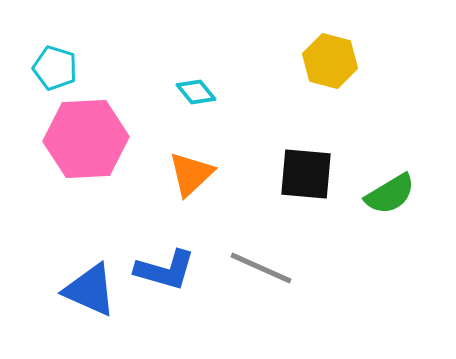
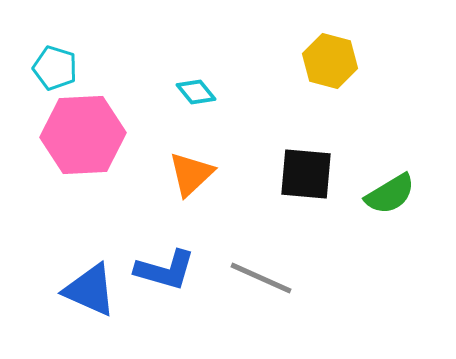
pink hexagon: moved 3 px left, 4 px up
gray line: moved 10 px down
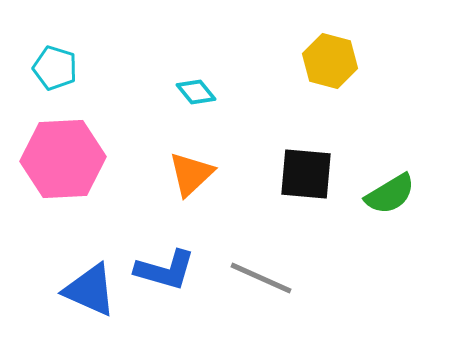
pink hexagon: moved 20 px left, 24 px down
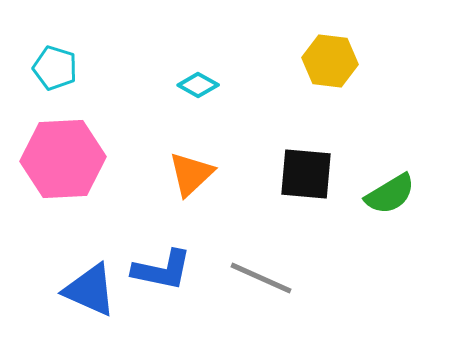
yellow hexagon: rotated 8 degrees counterclockwise
cyan diamond: moved 2 px right, 7 px up; rotated 21 degrees counterclockwise
blue L-shape: moved 3 px left; rotated 4 degrees counterclockwise
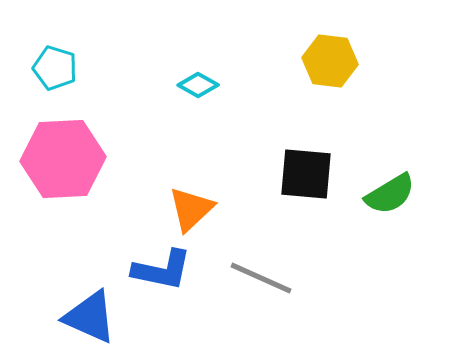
orange triangle: moved 35 px down
blue triangle: moved 27 px down
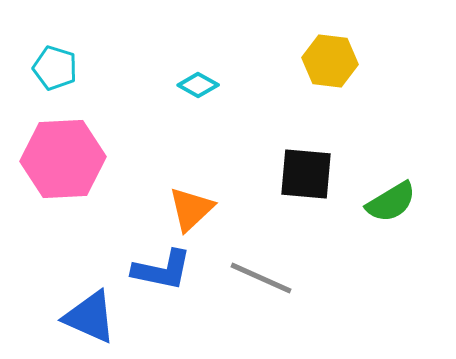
green semicircle: moved 1 px right, 8 px down
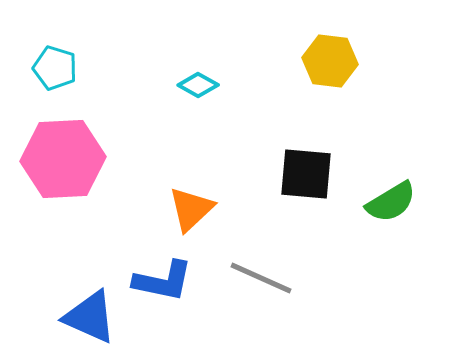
blue L-shape: moved 1 px right, 11 px down
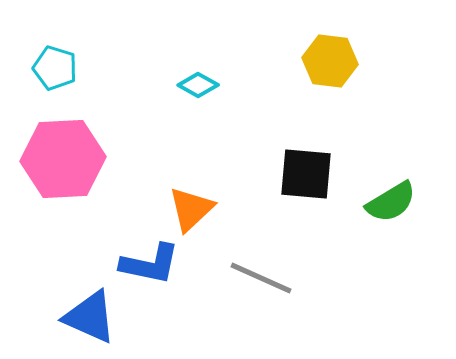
blue L-shape: moved 13 px left, 17 px up
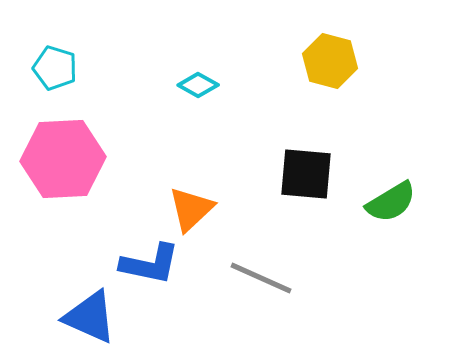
yellow hexagon: rotated 8 degrees clockwise
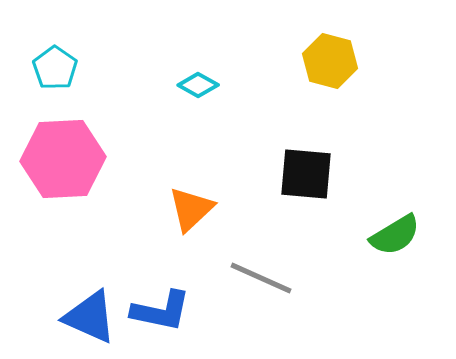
cyan pentagon: rotated 18 degrees clockwise
green semicircle: moved 4 px right, 33 px down
blue L-shape: moved 11 px right, 47 px down
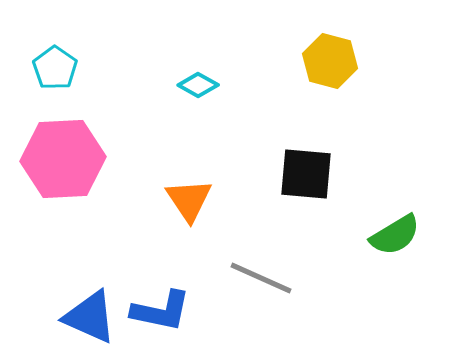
orange triangle: moved 2 px left, 9 px up; rotated 21 degrees counterclockwise
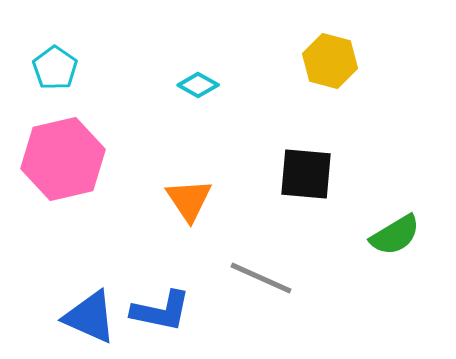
pink hexagon: rotated 10 degrees counterclockwise
